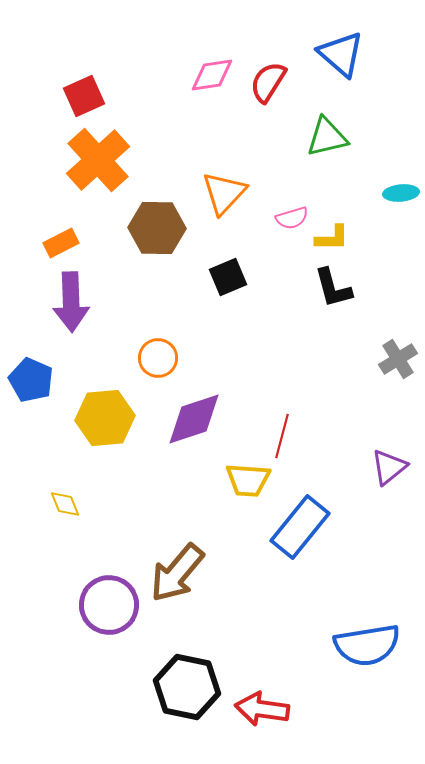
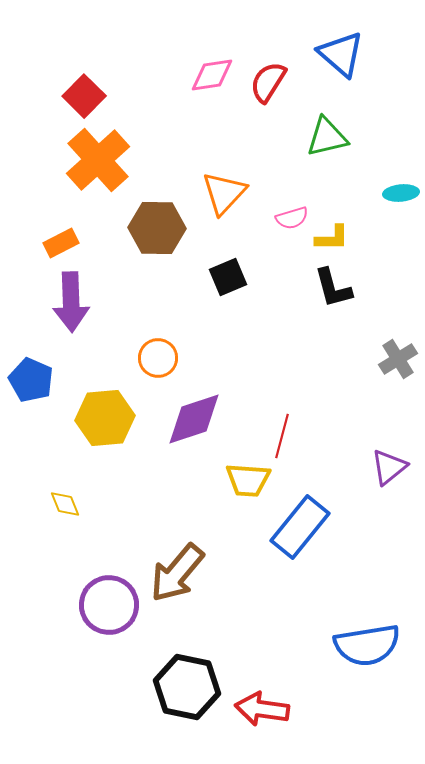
red square: rotated 21 degrees counterclockwise
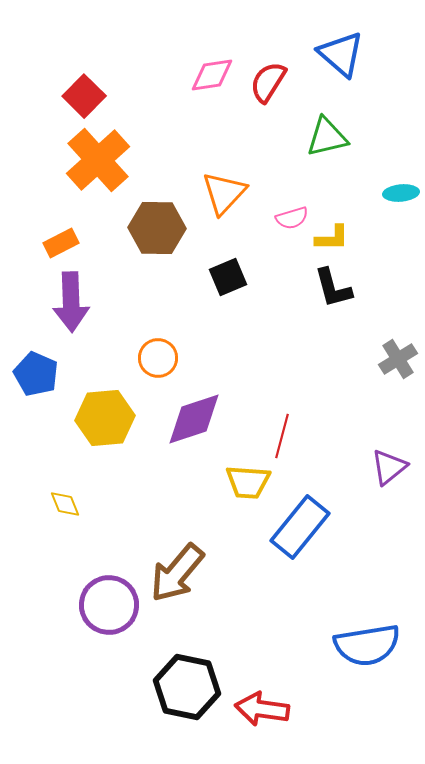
blue pentagon: moved 5 px right, 6 px up
yellow trapezoid: moved 2 px down
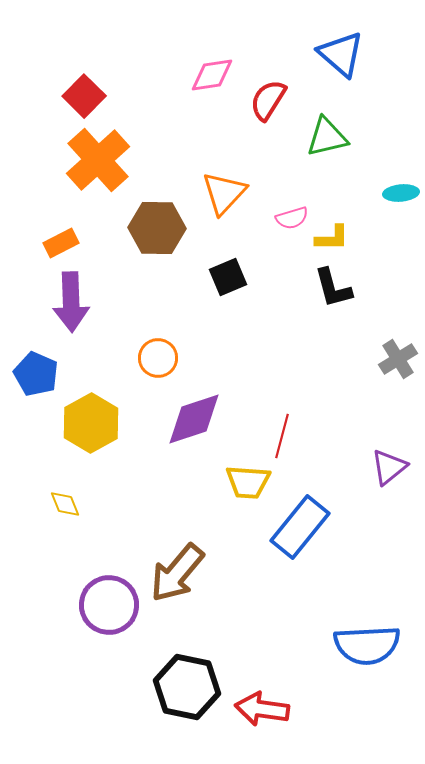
red semicircle: moved 18 px down
yellow hexagon: moved 14 px left, 5 px down; rotated 24 degrees counterclockwise
blue semicircle: rotated 6 degrees clockwise
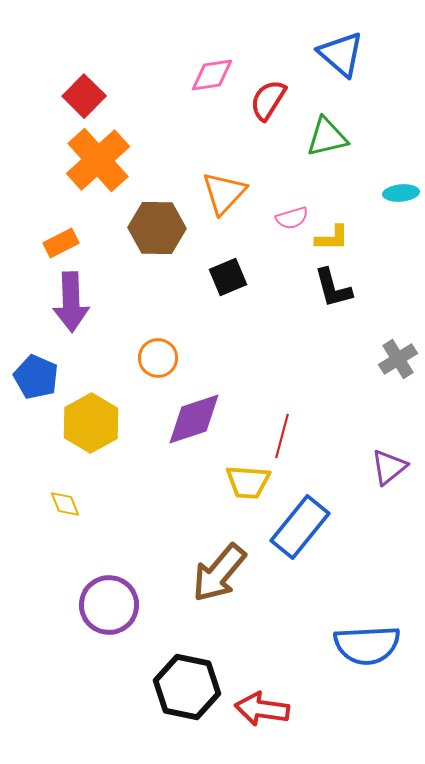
blue pentagon: moved 3 px down
brown arrow: moved 42 px right
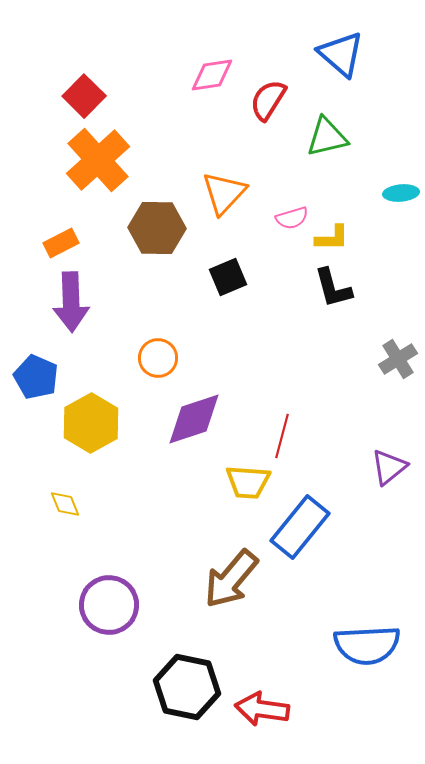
brown arrow: moved 12 px right, 6 px down
